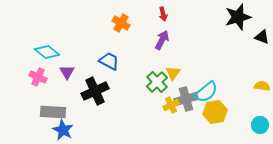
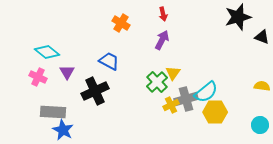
yellow hexagon: rotated 10 degrees clockwise
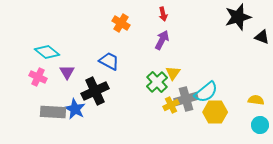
yellow semicircle: moved 6 px left, 14 px down
blue star: moved 12 px right, 21 px up
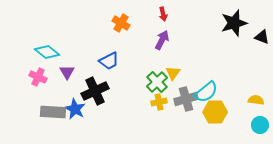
black star: moved 4 px left, 6 px down
blue trapezoid: rotated 125 degrees clockwise
yellow cross: moved 12 px left, 3 px up; rotated 14 degrees clockwise
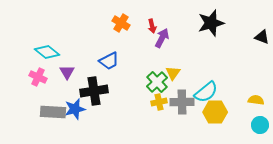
red arrow: moved 11 px left, 12 px down
black star: moved 23 px left
purple arrow: moved 2 px up
black cross: moved 1 px left; rotated 16 degrees clockwise
gray cross: moved 4 px left, 3 px down; rotated 15 degrees clockwise
blue star: rotated 30 degrees clockwise
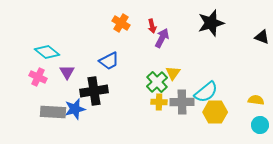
yellow cross: rotated 14 degrees clockwise
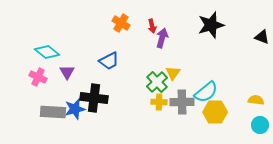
black star: moved 2 px down
purple arrow: rotated 12 degrees counterclockwise
black cross: moved 7 px down; rotated 16 degrees clockwise
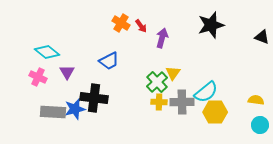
red arrow: moved 11 px left; rotated 24 degrees counterclockwise
